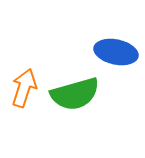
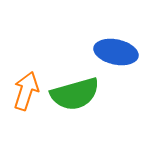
orange arrow: moved 2 px right, 3 px down
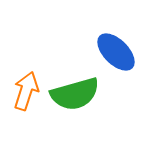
blue ellipse: rotated 33 degrees clockwise
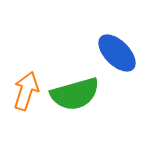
blue ellipse: moved 1 px right, 1 px down
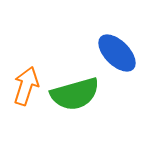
orange arrow: moved 5 px up
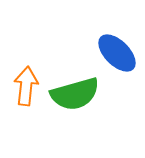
orange arrow: rotated 12 degrees counterclockwise
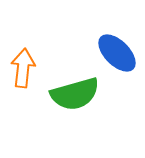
orange arrow: moved 3 px left, 18 px up
